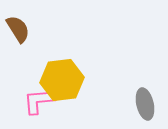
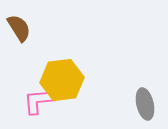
brown semicircle: moved 1 px right, 1 px up
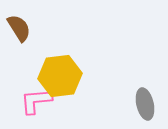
yellow hexagon: moved 2 px left, 4 px up
pink L-shape: moved 3 px left
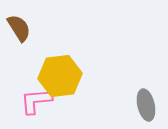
gray ellipse: moved 1 px right, 1 px down
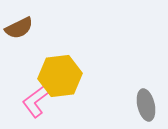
brown semicircle: rotated 96 degrees clockwise
pink L-shape: rotated 32 degrees counterclockwise
